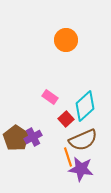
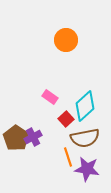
brown semicircle: moved 2 px right, 2 px up; rotated 12 degrees clockwise
purple star: moved 6 px right
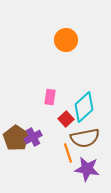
pink rectangle: rotated 63 degrees clockwise
cyan diamond: moved 1 px left, 1 px down
orange line: moved 4 px up
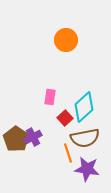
red square: moved 1 px left, 1 px up
brown pentagon: moved 1 px down
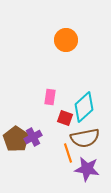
red square: rotated 28 degrees counterclockwise
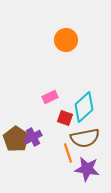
pink rectangle: rotated 56 degrees clockwise
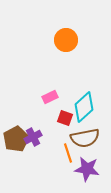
brown pentagon: rotated 10 degrees clockwise
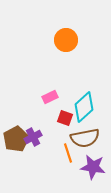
purple star: moved 6 px right, 2 px up
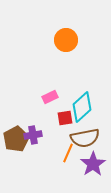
cyan diamond: moved 2 px left
red square: rotated 28 degrees counterclockwise
purple cross: moved 2 px up; rotated 18 degrees clockwise
orange line: rotated 42 degrees clockwise
purple star: moved 3 px up; rotated 30 degrees clockwise
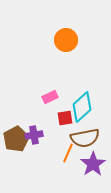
purple cross: moved 1 px right
